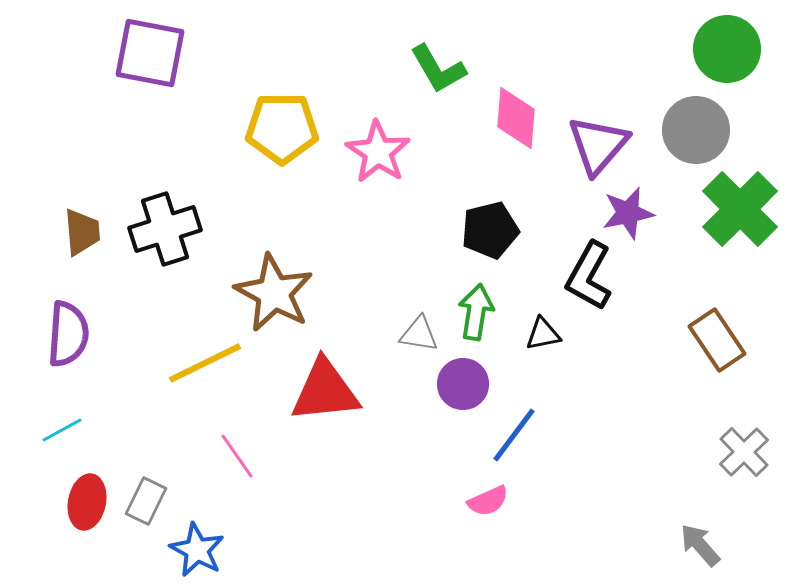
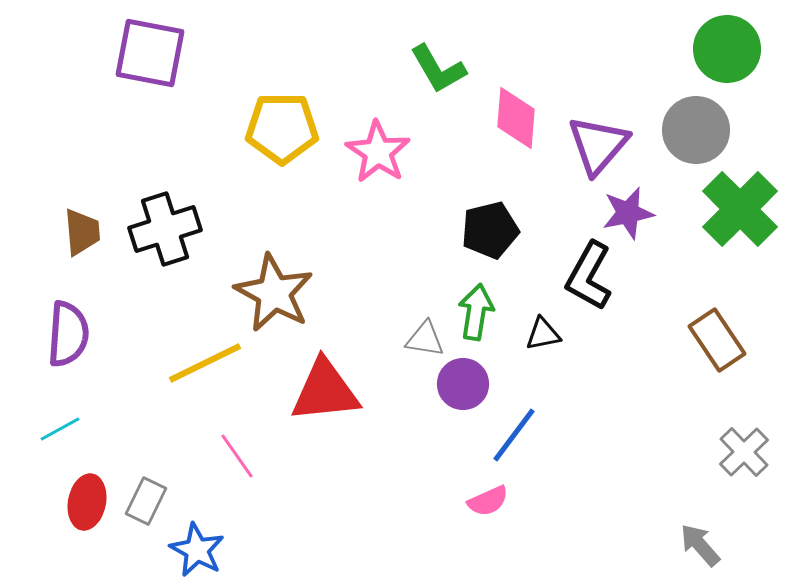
gray triangle: moved 6 px right, 5 px down
cyan line: moved 2 px left, 1 px up
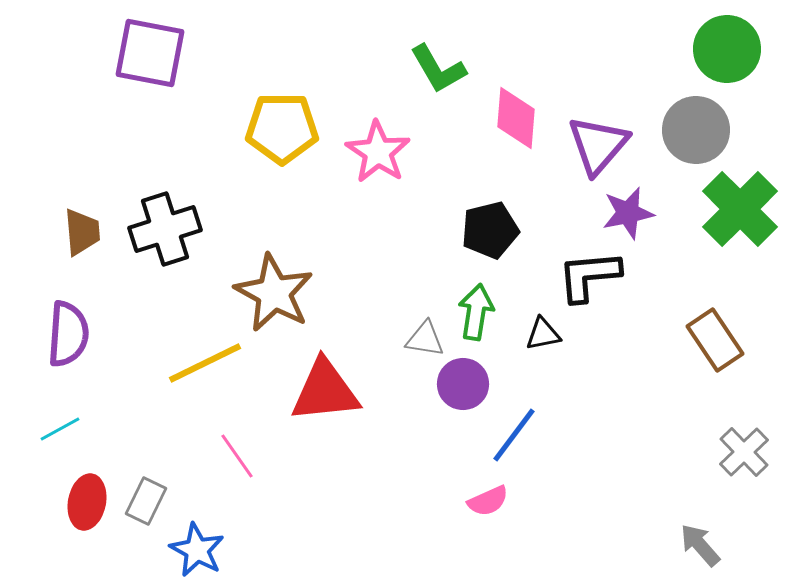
black L-shape: rotated 56 degrees clockwise
brown rectangle: moved 2 px left
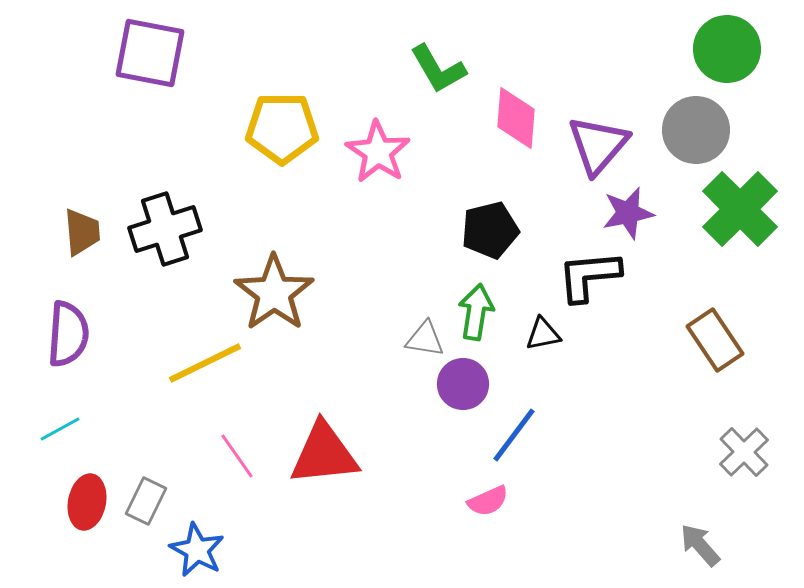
brown star: rotated 8 degrees clockwise
red triangle: moved 1 px left, 63 px down
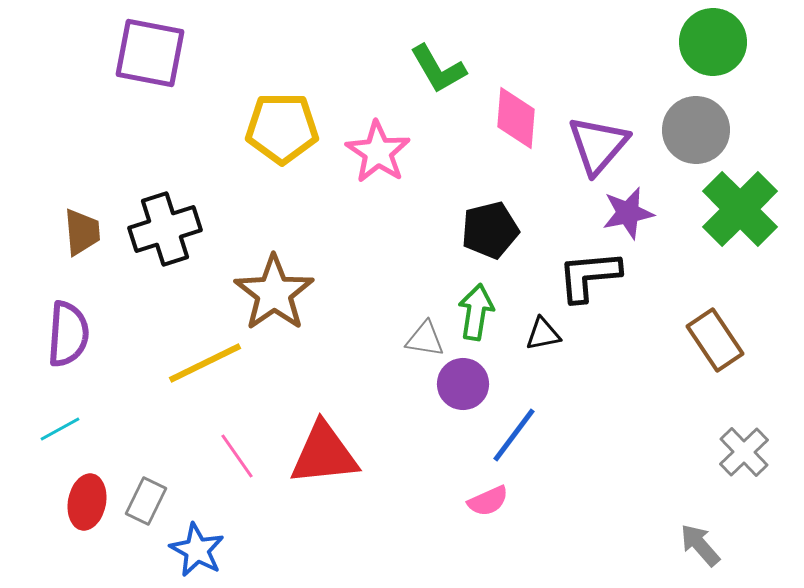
green circle: moved 14 px left, 7 px up
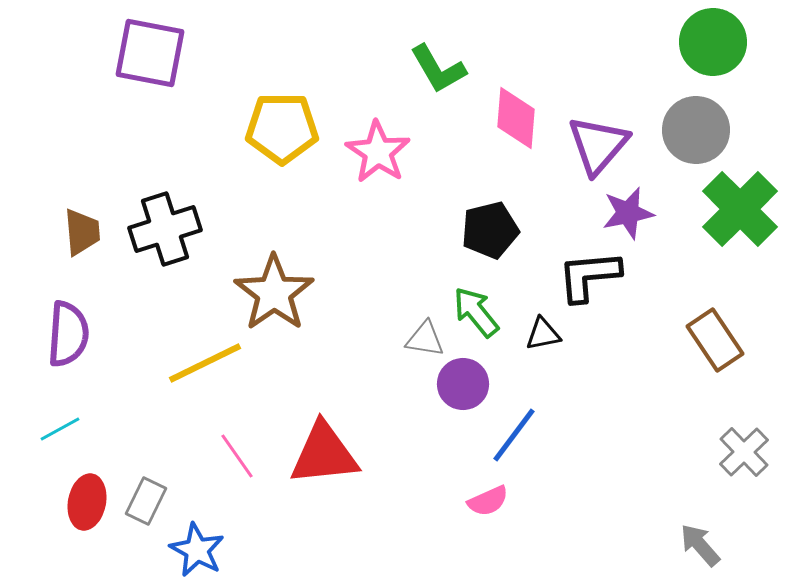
green arrow: rotated 48 degrees counterclockwise
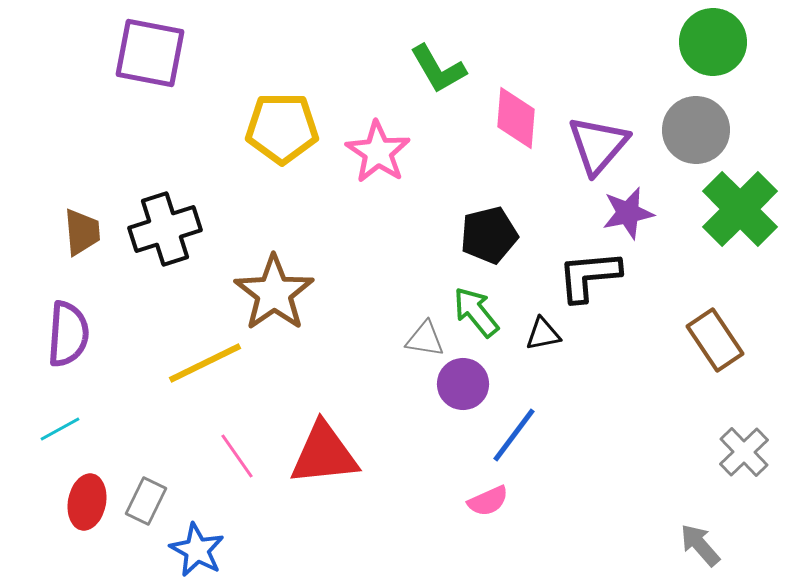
black pentagon: moved 1 px left, 5 px down
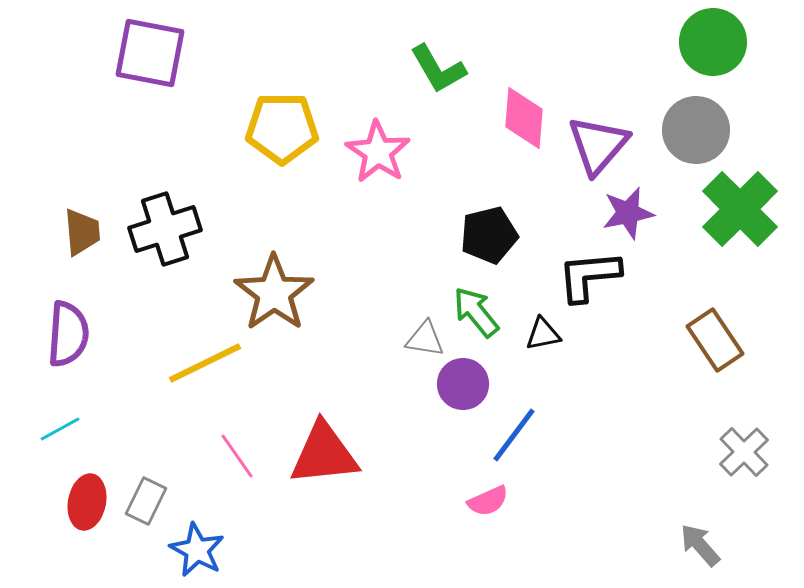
pink diamond: moved 8 px right
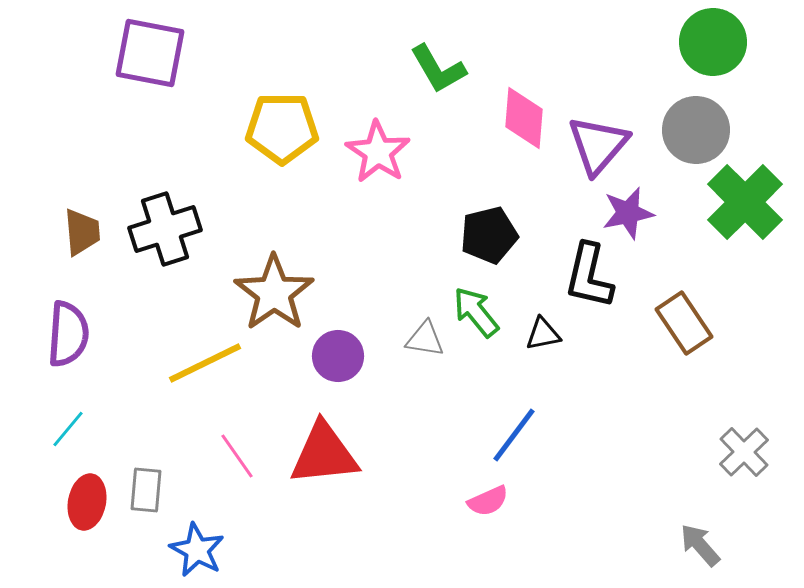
green cross: moved 5 px right, 7 px up
black L-shape: rotated 72 degrees counterclockwise
brown rectangle: moved 31 px left, 17 px up
purple circle: moved 125 px left, 28 px up
cyan line: moved 8 px right; rotated 21 degrees counterclockwise
gray rectangle: moved 11 px up; rotated 21 degrees counterclockwise
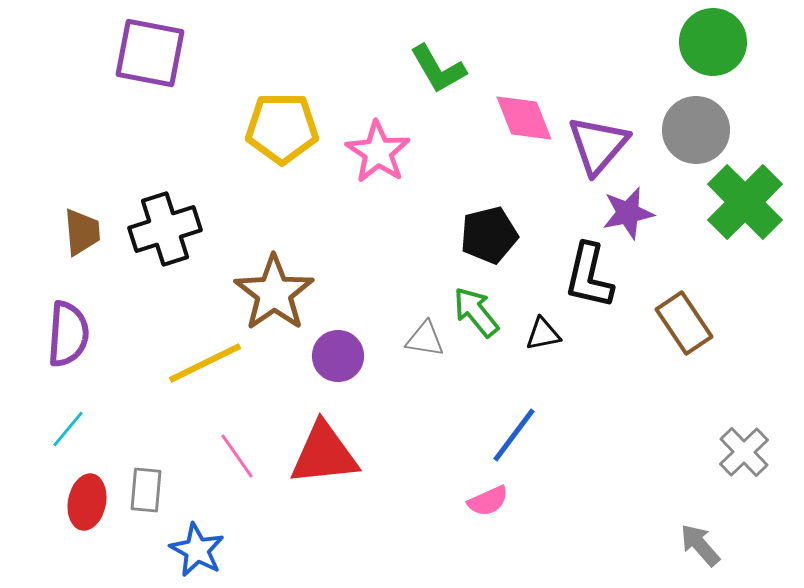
pink diamond: rotated 26 degrees counterclockwise
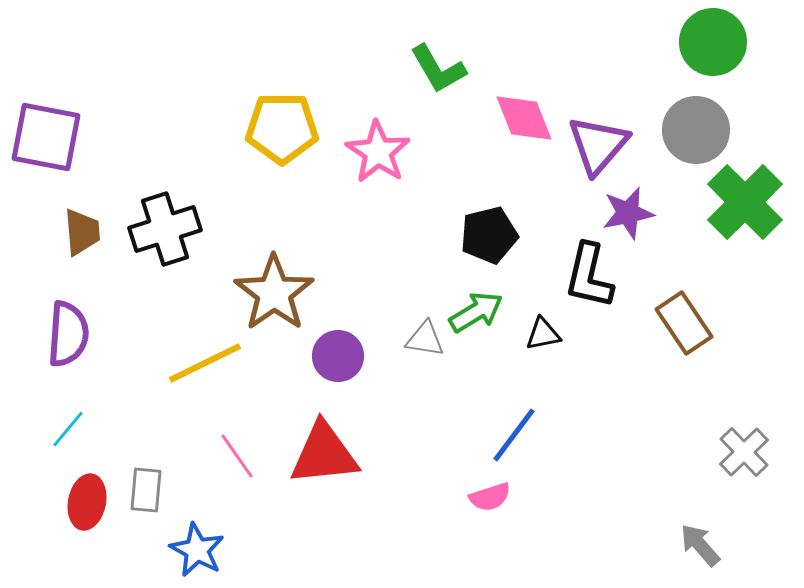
purple square: moved 104 px left, 84 px down
green arrow: rotated 98 degrees clockwise
pink semicircle: moved 2 px right, 4 px up; rotated 6 degrees clockwise
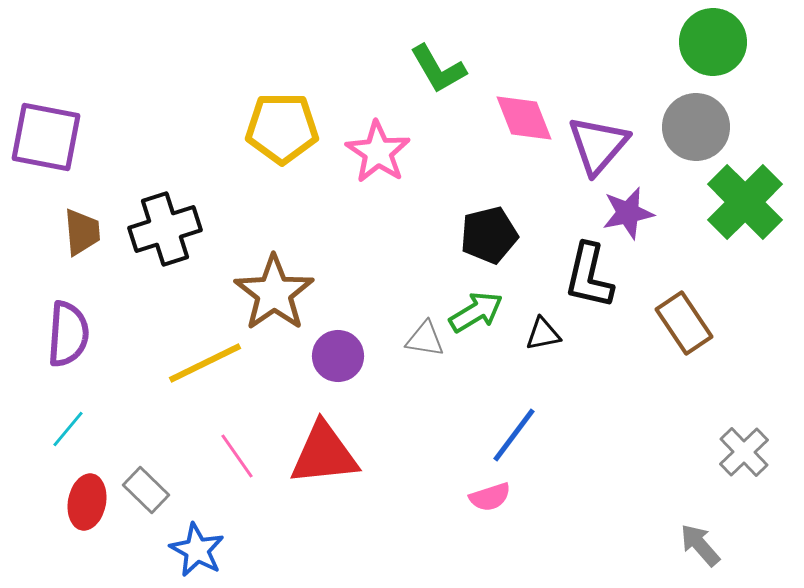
gray circle: moved 3 px up
gray rectangle: rotated 51 degrees counterclockwise
